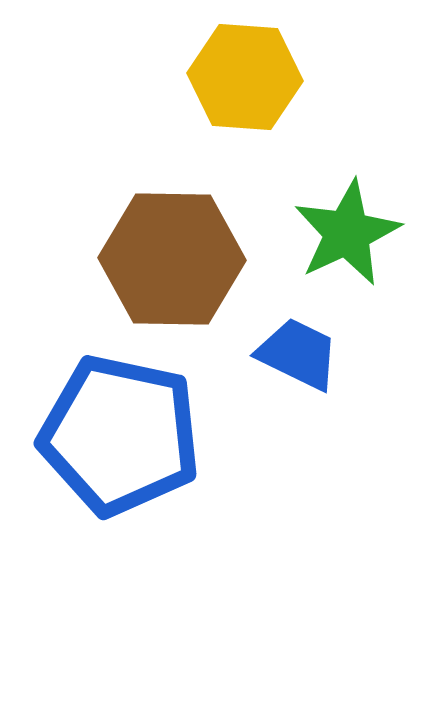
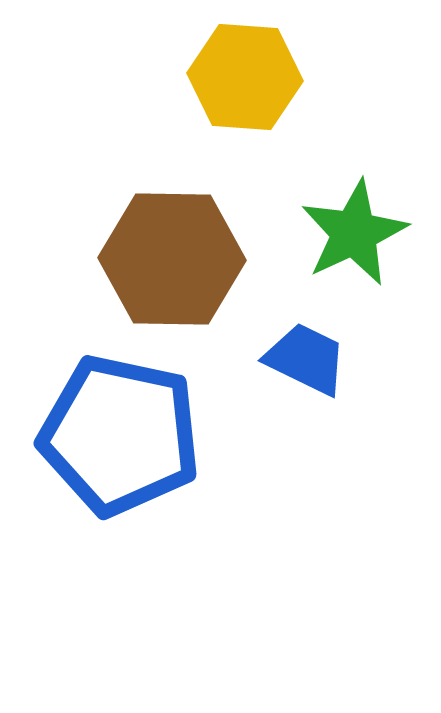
green star: moved 7 px right
blue trapezoid: moved 8 px right, 5 px down
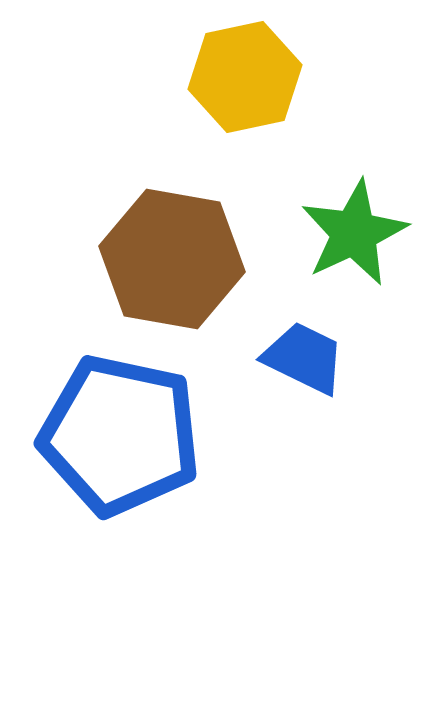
yellow hexagon: rotated 16 degrees counterclockwise
brown hexagon: rotated 9 degrees clockwise
blue trapezoid: moved 2 px left, 1 px up
